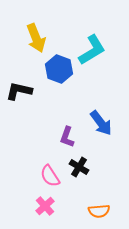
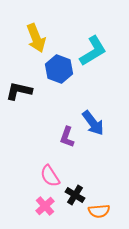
cyan L-shape: moved 1 px right, 1 px down
blue arrow: moved 8 px left
black cross: moved 4 px left, 28 px down
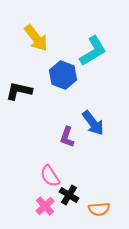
yellow arrow: rotated 16 degrees counterclockwise
blue hexagon: moved 4 px right, 6 px down
black cross: moved 6 px left
orange semicircle: moved 2 px up
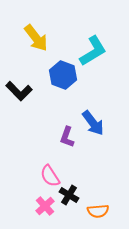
black L-shape: rotated 148 degrees counterclockwise
orange semicircle: moved 1 px left, 2 px down
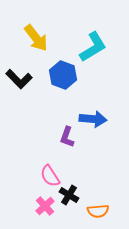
cyan L-shape: moved 4 px up
black L-shape: moved 12 px up
blue arrow: moved 4 px up; rotated 48 degrees counterclockwise
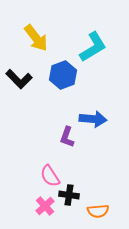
blue hexagon: rotated 20 degrees clockwise
black cross: rotated 24 degrees counterclockwise
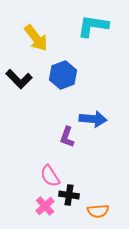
cyan L-shape: moved 21 px up; rotated 140 degrees counterclockwise
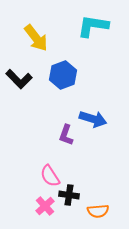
blue arrow: rotated 12 degrees clockwise
purple L-shape: moved 1 px left, 2 px up
